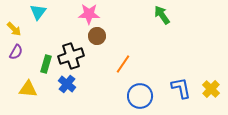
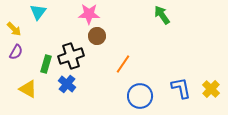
yellow triangle: rotated 24 degrees clockwise
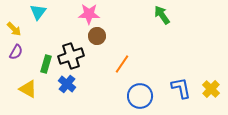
orange line: moved 1 px left
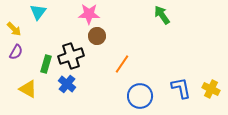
yellow cross: rotated 18 degrees counterclockwise
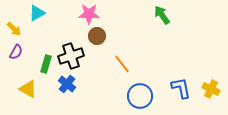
cyan triangle: moved 1 px left, 1 px down; rotated 24 degrees clockwise
orange line: rotated 72 degrees counterclockwise
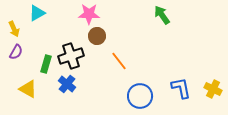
yellow arrow: rotated 21 degrees clockwise
orange line: moved 3 px left, 3 px up
yellow cross: moved 2 px right
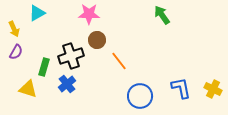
brown circle: moved 4 px down
green rectangle: moved 2 px left, 3 px down
blue cross: rotated 12 degrees clockwise
yellow triangle: rotated 12 degrees counterclockwise
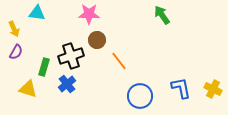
cyan triangle: rotated 36 degrees clockwise
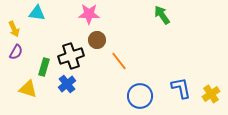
yellow cross: moved 2 px left, 5 px down; rotated 30 degrees clockwise
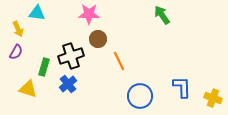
yellow arrow: moved 4 px right
brown circle: moved 1 px right, 1 px up
orange line: rotated 12 degrees clockwise
blue cross: moved 1 px right
blue L-shape: moved 1 px right, 1 px up; rotated 10 degrees clockwise
yellow cross: moved 2 px right, 4 px down; rotated 36 degrees counterclockwise
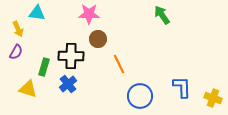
black cross: rotated 20 degrees clockwise
orange line: moved 3 px down
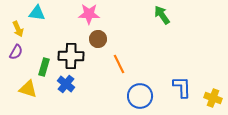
blue cross: moved 2 px left; rotated 12 degrees counterclockwise
